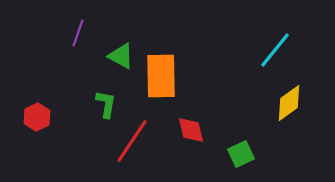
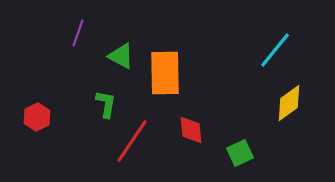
orange rectangle: moved 4 px right, 3 px up
red diamond: rotated 8 degrees clockwise
green square: moved 1 px left, 1 px up
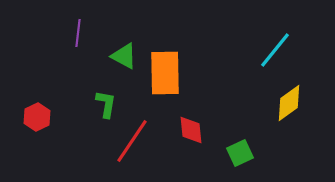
purple line: rotated 12 degrees counterclockwise
green triangle: moved 3 px right
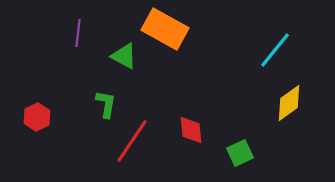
orange rectangle: moved 44 px up; rotated 60 degrees counterclockwise
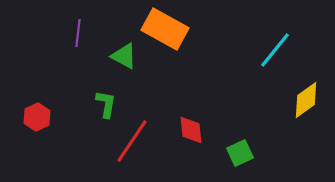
yellow diamond: moved 17 px right, 3 px up
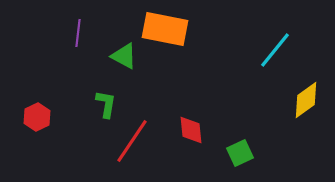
orange rectangle: rotated 18 degrees counterclockwise
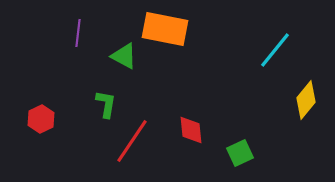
yellow diamond: rotated 15 degrees counterclockwise
red hexagon: moved 4 px right, 2 px down
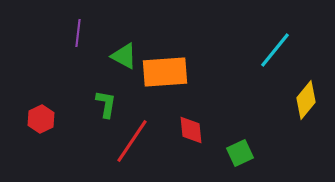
orange rectangle: moved 43 px down; rotated 15 degrees counterclockwise
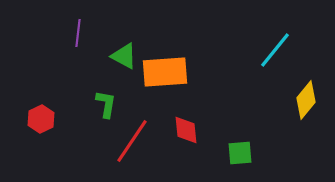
red diamond: moved 5 px left
green square: rotated 20 degrees clockwise
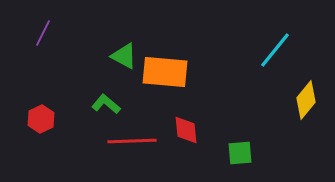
purple line: moved 35 px left; rotated 20 degrees clockwise
orange rectangle: rotated 9 degrees clockwise
green L-shape: rotated 60 degrees counterclockwise
red line: rotated 54 degrees clockwise
